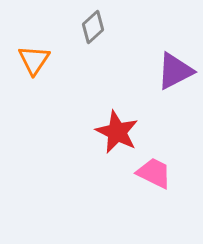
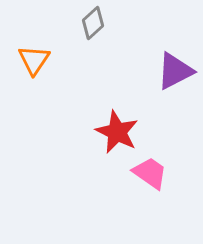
gray diamond: moved 4 px up
pink trapezoid: moved 4 px left; rotated 9 degrees clockwise
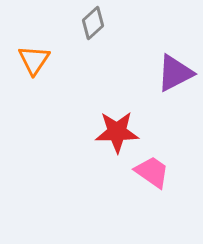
purple triangle: moved 2 px down
red star: rotated 27 degrees counterclockwise
pink trapezoid: moved 2 px right, 1 px up
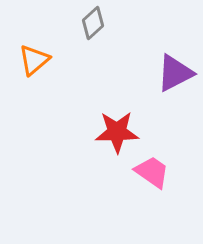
orange triangle: rotated 16 degrees clockwise
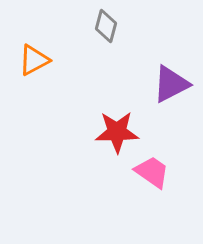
gray diamond: moved 13 px right, 3 px down; rotated 32 degrees counterclockwise
orange triangle: rotated 12 degrees clockwise
purple triangle: moved 4 px left, 11 px down
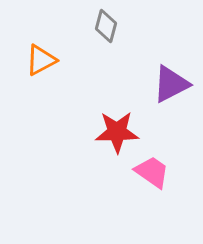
orange triangle: moved 7 px right
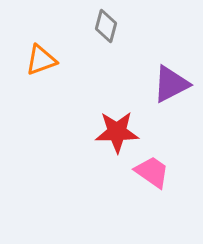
orange triangle: rotated 8 degrees clockwise
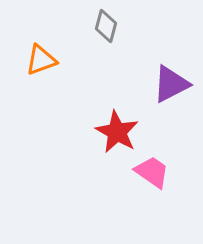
red star: rotated 30 degrees clockwise
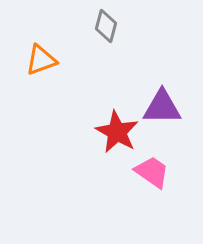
purple triangle: moved 9 px left, 23 px down; rotated 27 degrees clockwise
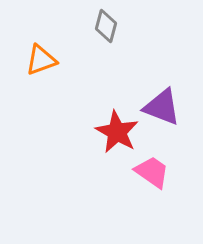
purple triangle: rotated 21 degrees clockwise
